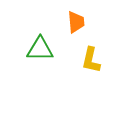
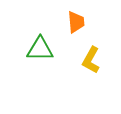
yellow L-shape: rotated 16 degrees clockwise
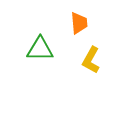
orange trapezoid: moved 3 px right, 1 px down
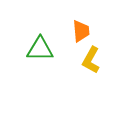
orange trapezoid: moved 2 px right, 8 px down
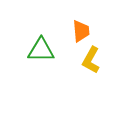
green triangle: moved 1 px right, 1 px down
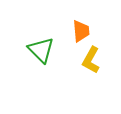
green triangle: rotated 44 degrees clockwise
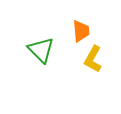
yellow L-shape: moved 2 px right, 1 px up
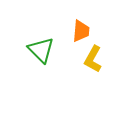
orange trapezoid: rotated 10 degrees clockwise
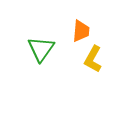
green triangle: moved 1 px up; rotated 20 degrees clockwise
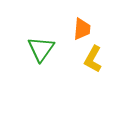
orange trapezoid: moved 1 px right, 2 px up
